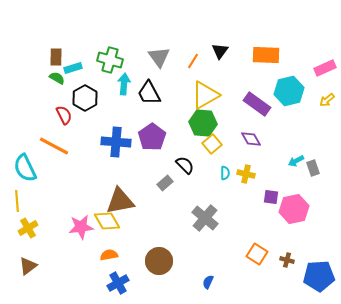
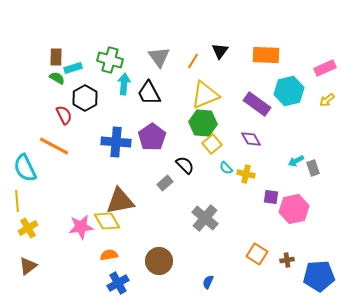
yellow triangle at (205, 95): rotated 8 degrees clockwise
cyan semicircle at (225, 173): moved 1 px right, 5 px up; rotated 136 degrees clockwise
brown cross at (287, 260): rotated 24 degrees counterclockwise
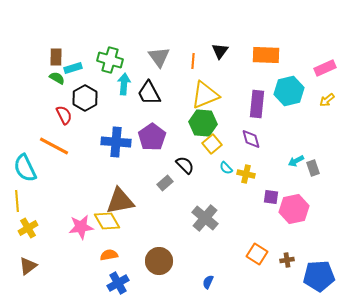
orange line at (193, 61): rotated 28 degrees counterclockwise
purple rectangle at (257, 104): rotated 60 degrees clockwise
purple diamond at (251, 139): rotated 15 degrees clockwise
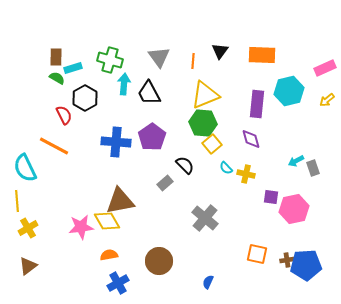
orange rectangle at (266, 55): moved 4 px left
orange square at (257, 254): rotated 20 degrees counterclockwise
blue pentagon at (319, 276): moved 13 px left, 11 px up
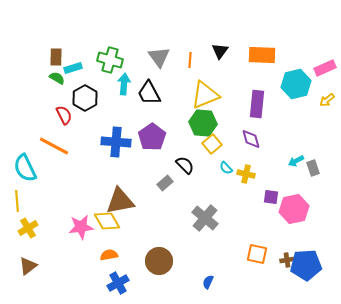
orange line at (193, 61): moved 3 px left, 1 px up
cyan hexagon at (289, 91): moved 7 px right, 7 px up
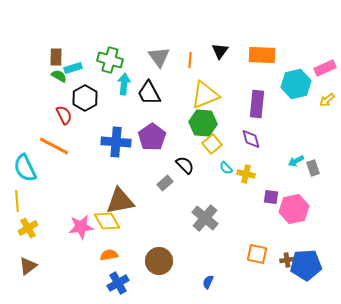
green semicircle at (57, 78): moved 2 px right, 2 px up
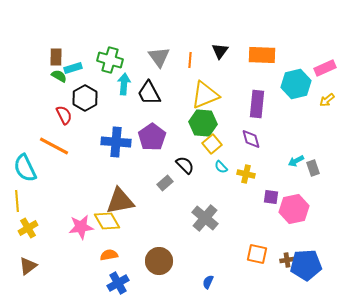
cyan semicircle at (226, 168): moved 5 px left, 1 px up
